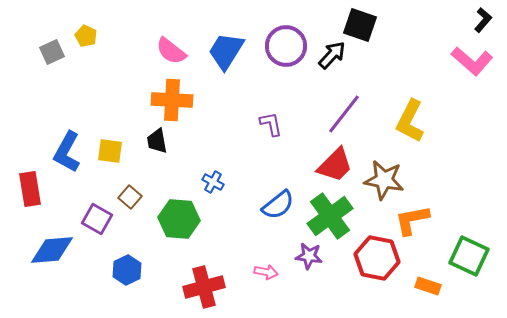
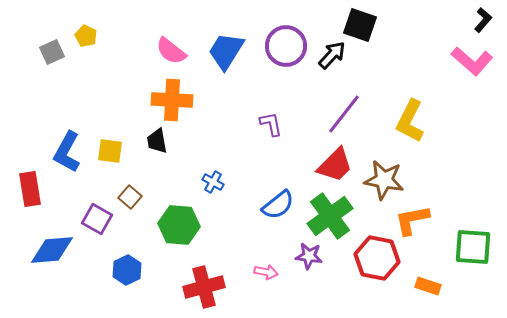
green hexagon: moved 6 px down
green square: moved 4 px right, 9 px up; rotated 21 degrees counterclockwise
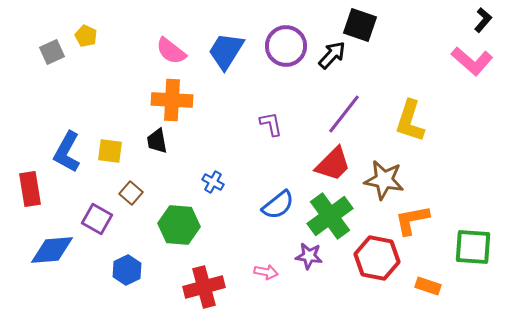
yellow L-shape: rotated 9 degrees counterclockwise
red trapezoid: moved 2 px left, 1 px up
brown square: moved 1 px right, 4 px up
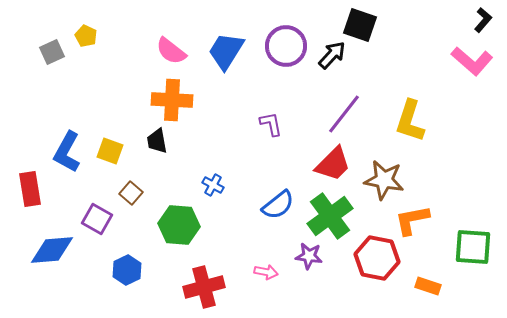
yellow square: rotated 12 degrees clockwise
blue cross: moved 3 px down
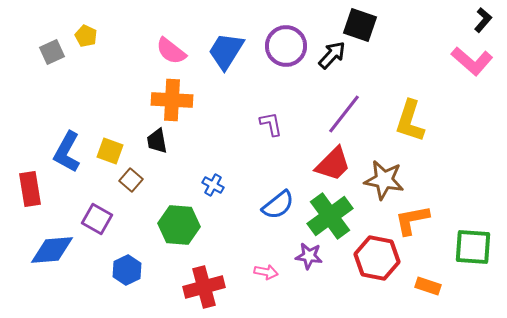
brown square: moved 13 px up
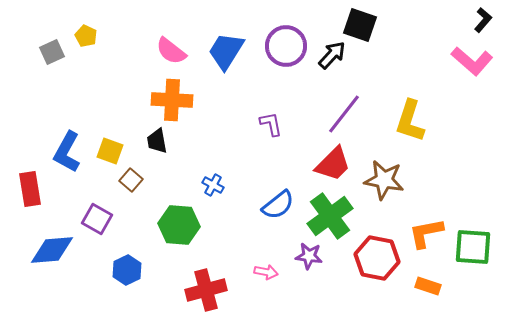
orange L-shape: moved 14 px right, 13 px down
red cross: moved 2 px right, 3 px down
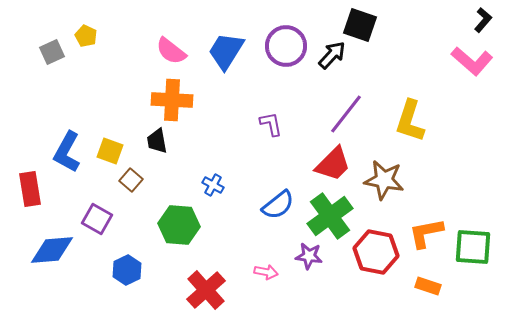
purple line: moved 2 px right
red hexagon: moved 1 px left, 6 px up
red cross: rotated 27 degrees counterclockwise
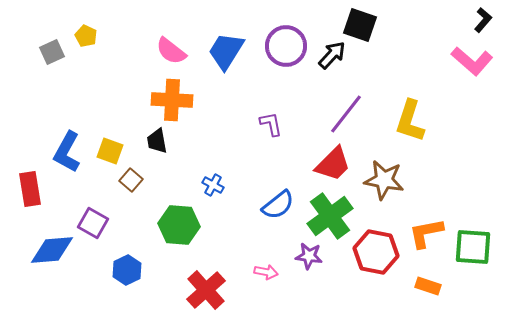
purple square: moved 4 px left, 4 px down
